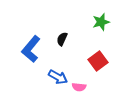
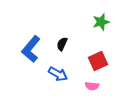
black semicircle: moved 5 px down
red square: rotated 12 degrees clockwise
blue arrow: moved 3 px up
pink semicircle: moved 13 px right, 1 px up
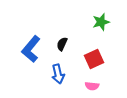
red square: moved 4 px left, 2 px up
blue arrow: rotated 48 degrees clockwise
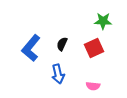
green star: moved 2 px right, 1 px up; rotated 18 degrees clockwise
blue L-shape: moved 1 px up
red square: moved 11 px up
pink semicircle: moved 1 px right
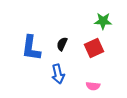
blue L-shape: rotated 32 degrees counterclockwise
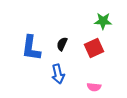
pink semicircle: moved 1 px right, 1 px down
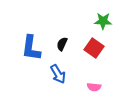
red square: rotated 30 degrees counterclockwise
blue arrow: rotated 18 degrees counterclockwise
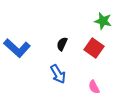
green star: rotated 12 degrees clockwise
blue L-shape: moved 14 px left; rotated 56 degrees counterclockwise
pink semicircle: rotated 56 degrees clockwise
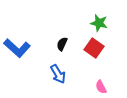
green star: moved 4 px left, 2 px down
pink semicircle: moved 7 px right
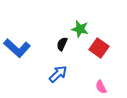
green star: moved 19 px left, 6 px down
red square: moved 5 px right
blue arrow: rotated 102 degrees counterclockwise
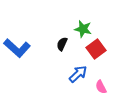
green star: moved 3 px right
red square: moved 3 px left, 1 px down; rotated 18 degrees clockwise
blue arrow: moved 20 px right
